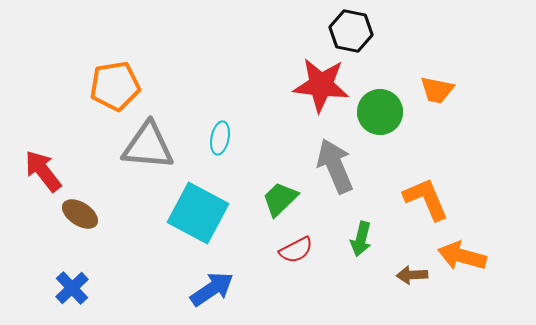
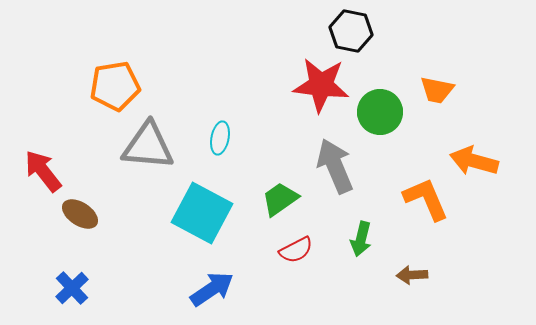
green trapezoid: rotated 9 degrees clockwise
cyan square: moved 4 px right
orange arrow: moved 12 px right, 95 px up
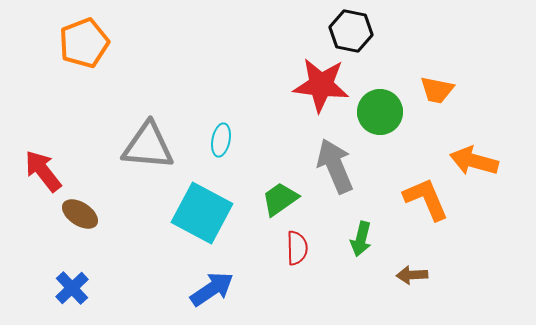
orange pentagon: moved 31 px left, 43 px up; rotated 12 degrees counterclockwise
cyan ellipse: moved 1 px right, 2 px down
red semicircle: moved 1 px right, 2 px up; rotated 64 degrees counterclockwise
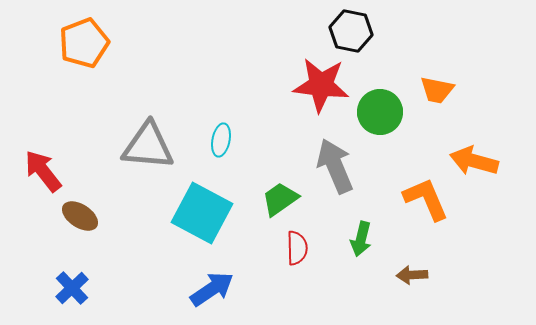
brown ellipse: moved 2 px down
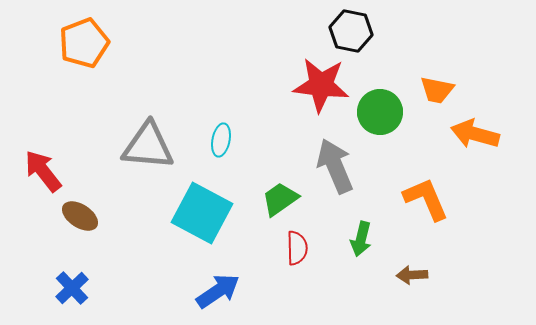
orange arrow: moved 1 px right, 27 px up
blue arrow: moved 6 px right, 2 px down
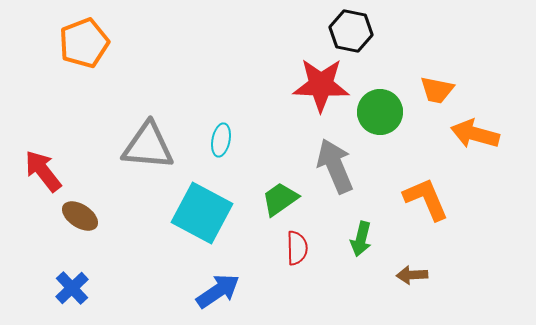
red star: rotated 4 degrees counterclockwise
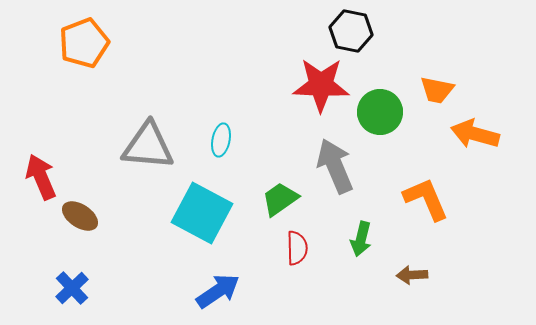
red arrow: moved 2 px left, 6 px down; rotated 15 degrees clockwise
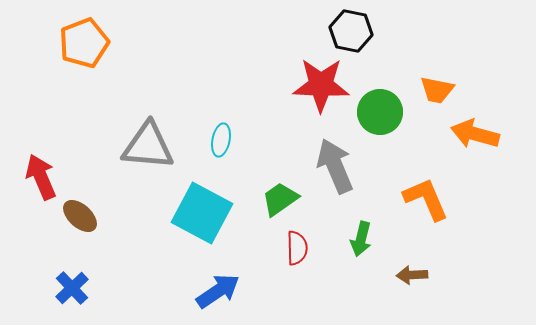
brown ellipse: rotated 9 degrees clockwise
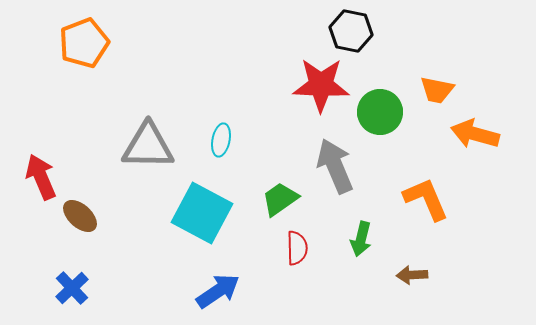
gray triangle: rotated 4 degrees counterclockwise
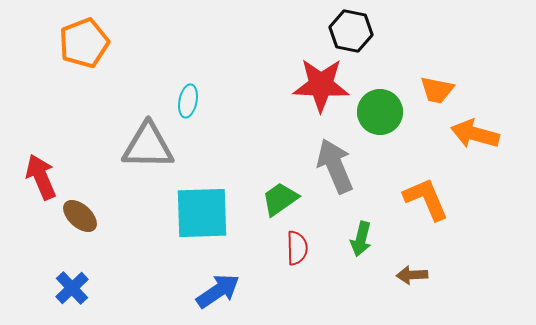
cyan ellipse: moved 33 px left, 39 px up
cyan square: rotated 30 degrees counterclockwise
